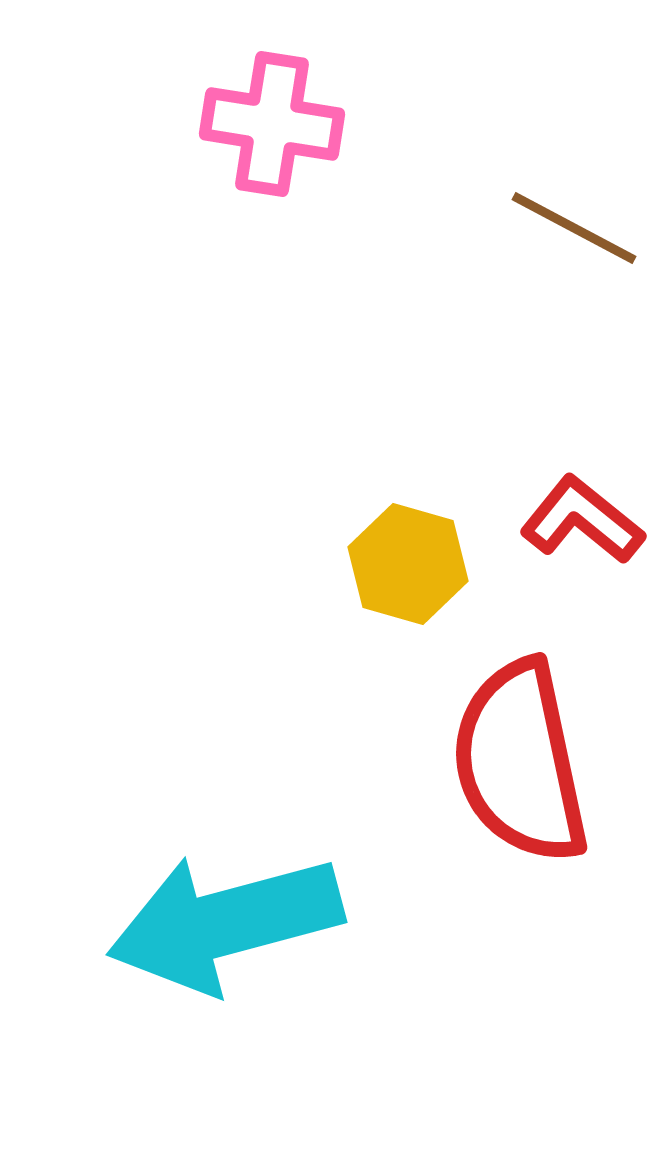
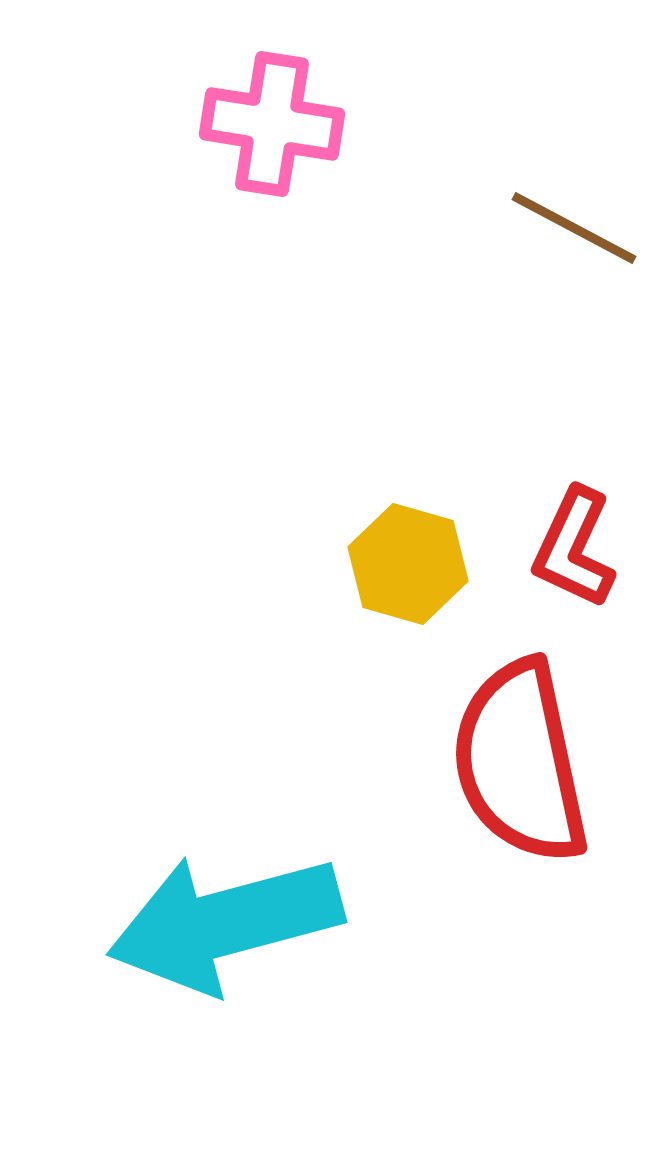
red L-shape: moved 8 px left, 28 px down; rotated 104 degrees counterclockwise
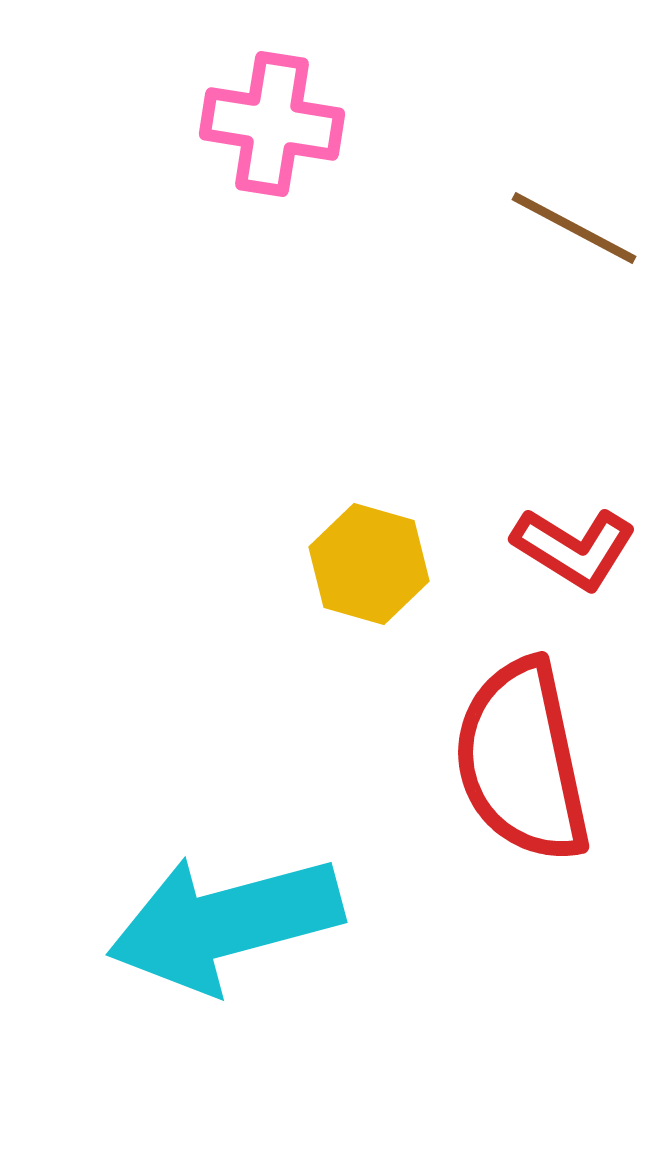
red L-shape: rotated 83 degrees counterclockwise
yellow hexagon: moved 39 px left
red semicircle: moved 2 px right, 1 px up
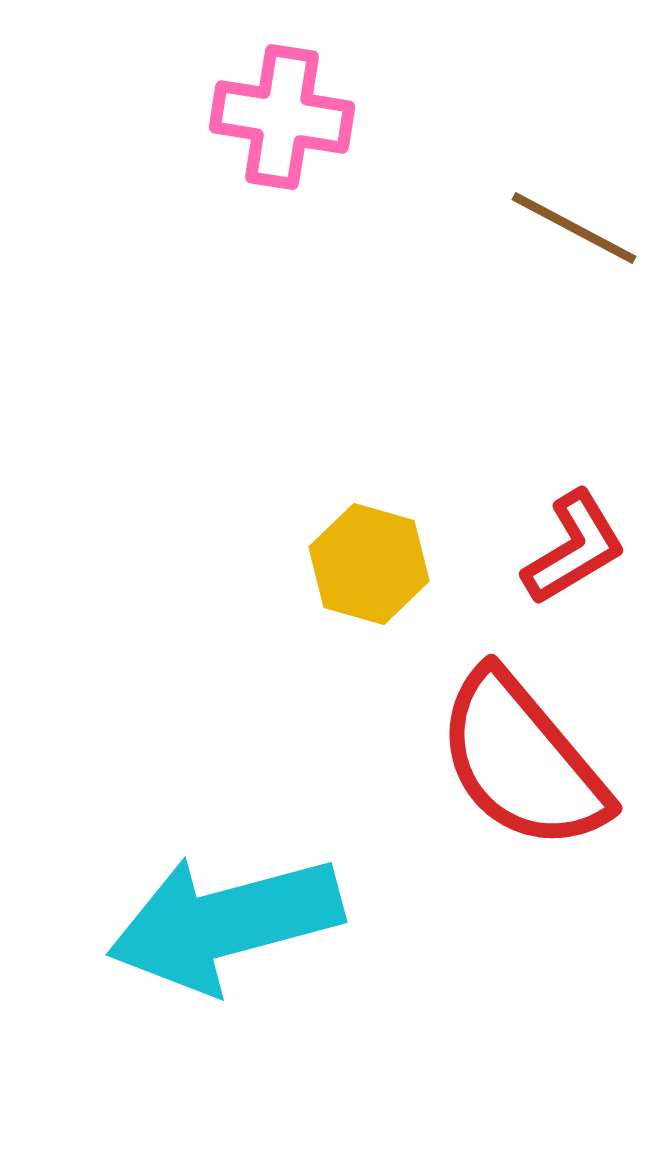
pink cross: moved 10 px right, 7 px up
red L-shape: rotated 63 degrees counterclockwise
red semicircle: rotated 28 degrees counterclockwise
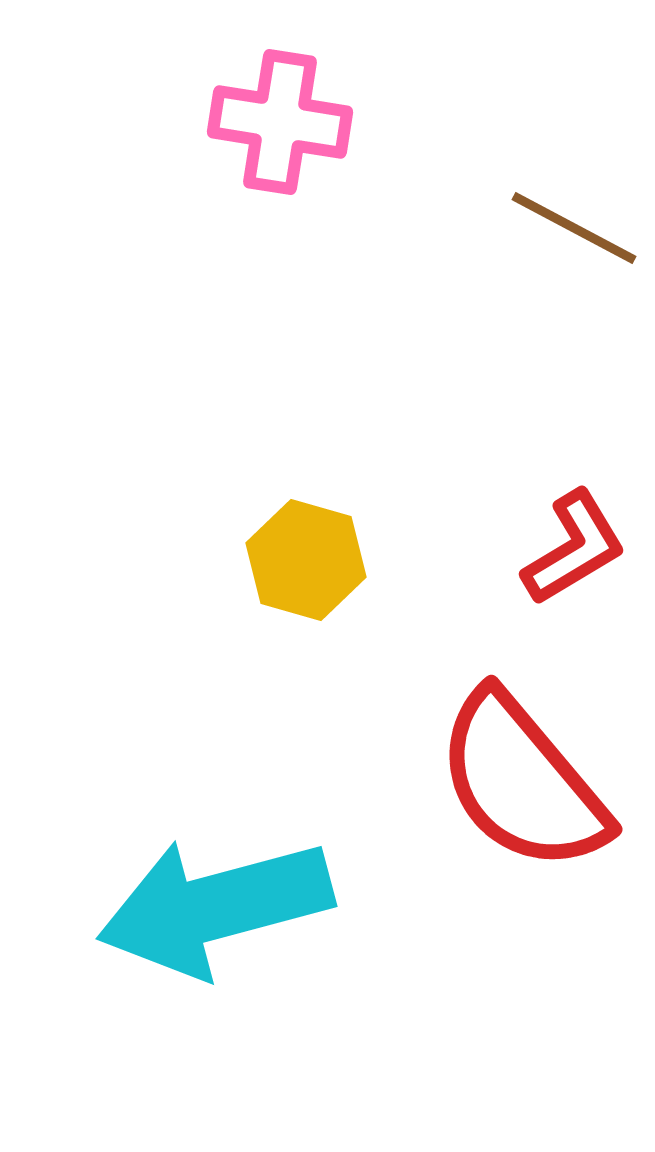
pink cross: moved 2 px left, 5 px down
yellow hexagon: moved 63 px left, 4 px up
red semicircle: moved 21 px down
cyan arrow: moved 10 px left, 16 px up
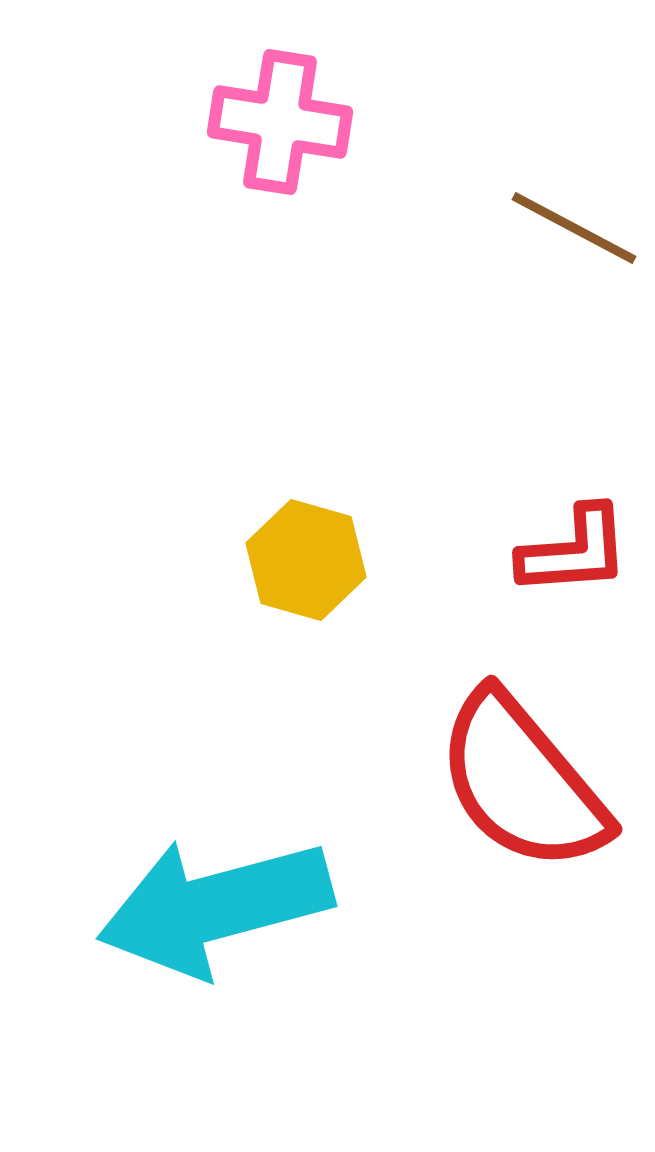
red L-shape: moved 3 px down; rotated 27 degrees clockwise
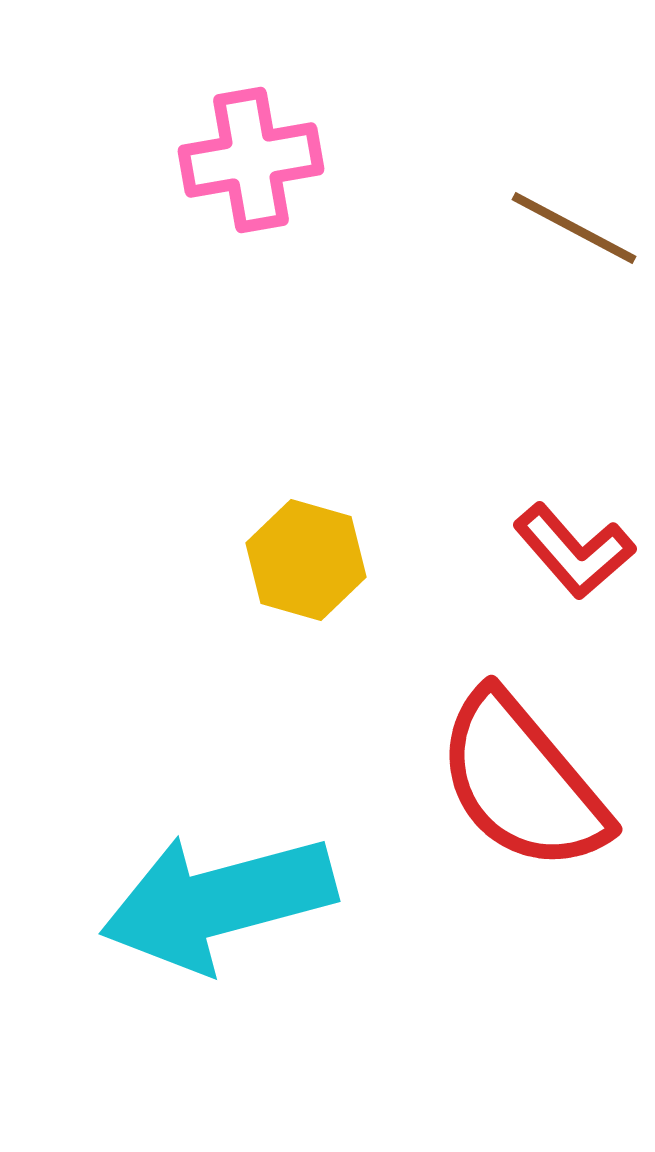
pink cross: moved 29 px left, 38 px down; rotated 19 degrees counterclockwise
red L-shape: rotated 53 degrees clockwise
cyan arrow: moved 3 px right, 5 px up
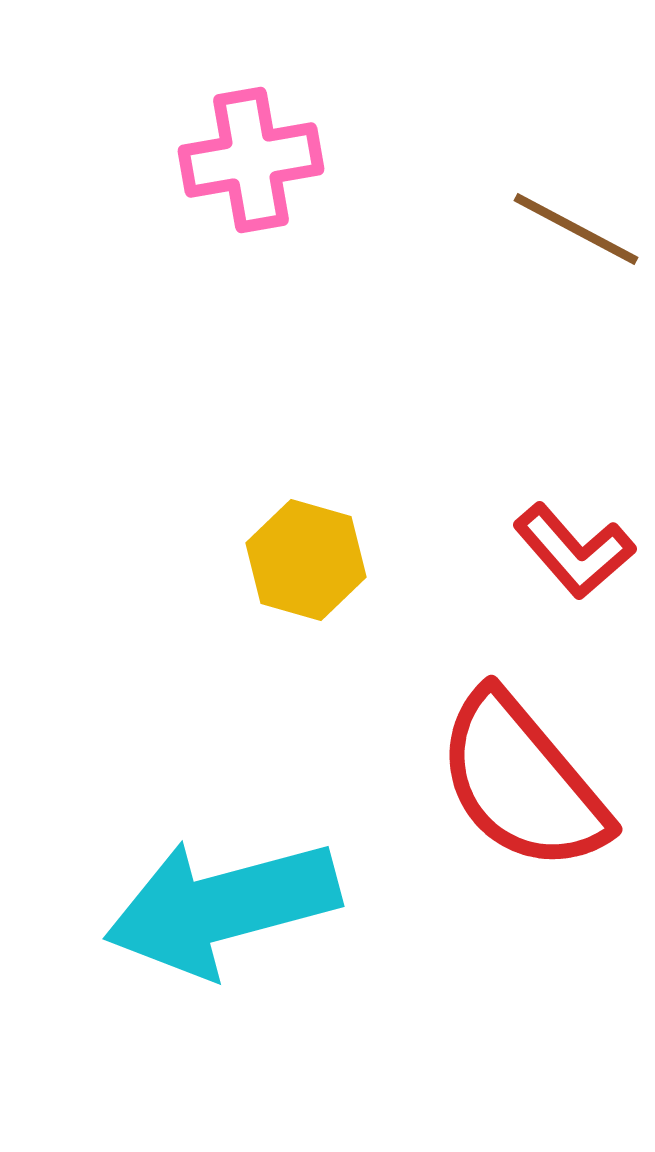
brown line: moved 2 px right, 1 px down
cyan arrow: moved 4 px right, 5 px down
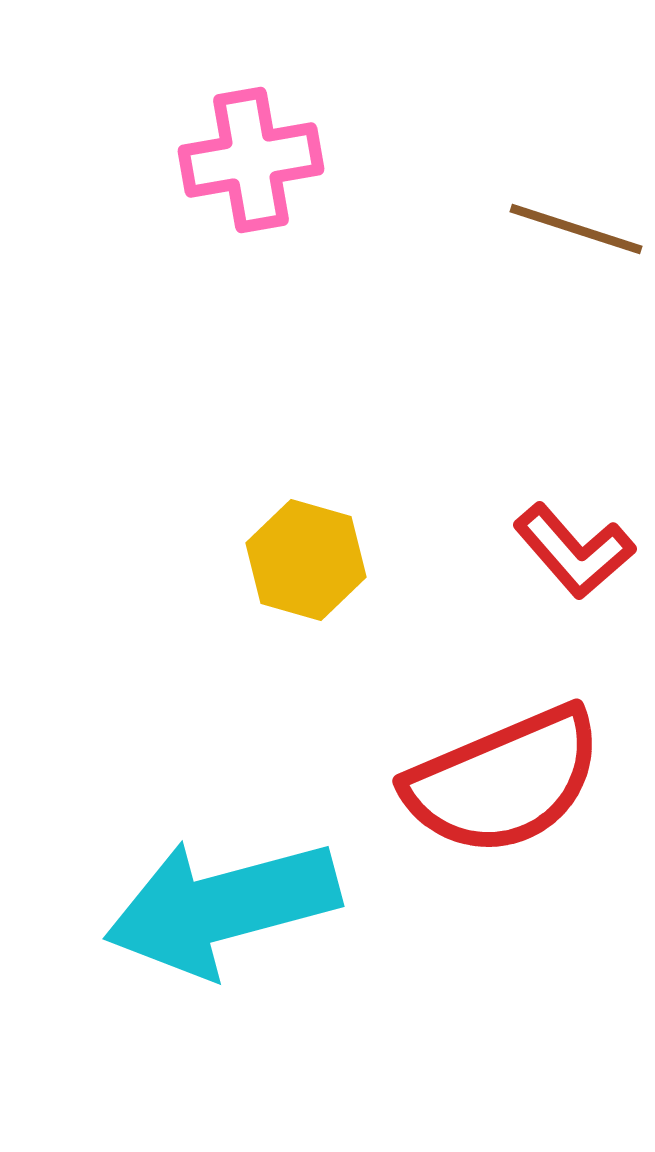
brown line: rotated 10 degrees counterclockwise
red semicircle: moved 18 px left, 1 px up; rotated 73 degrees counterclockwise
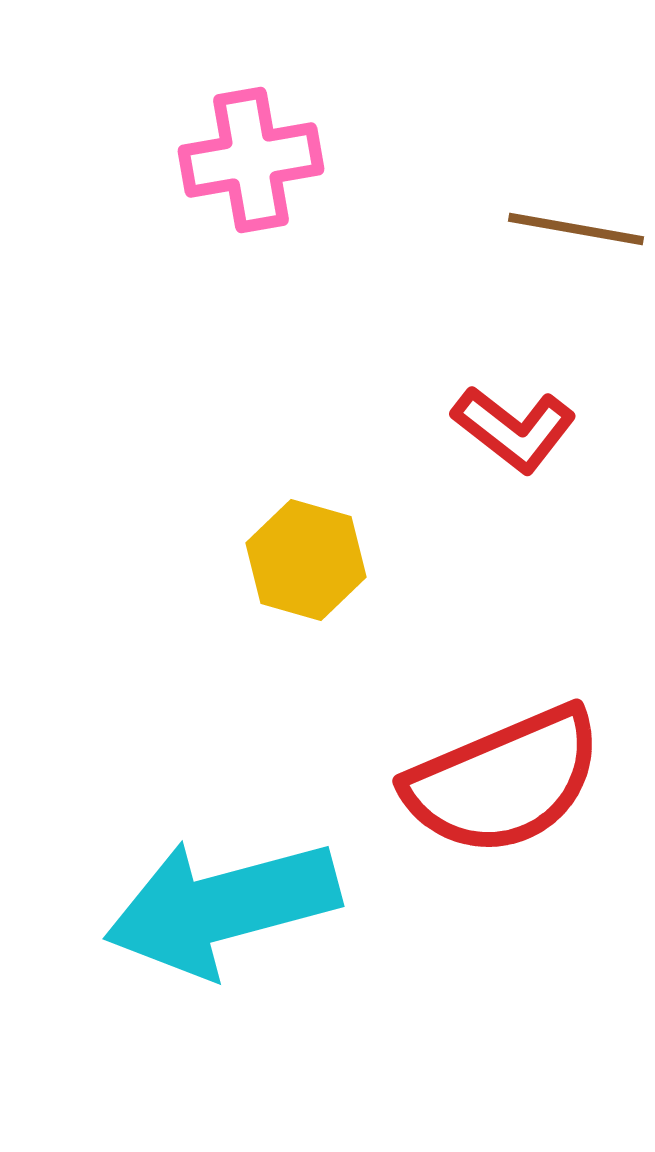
brown line: rotated 8 degrees counterclockwise
red L-shape: moved 60 px left, 122 px up; rotated 11 degrees counterclockwise
